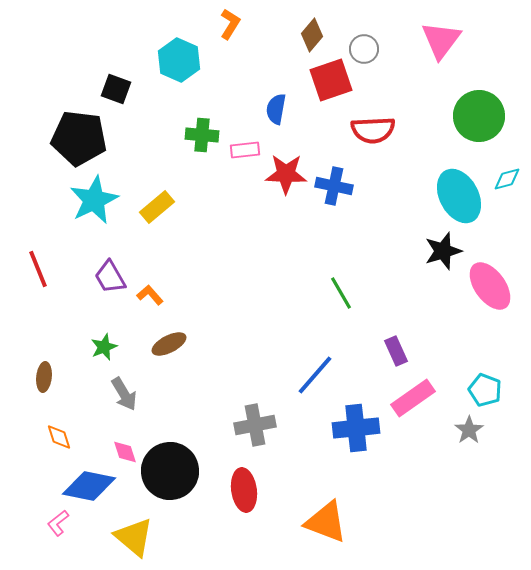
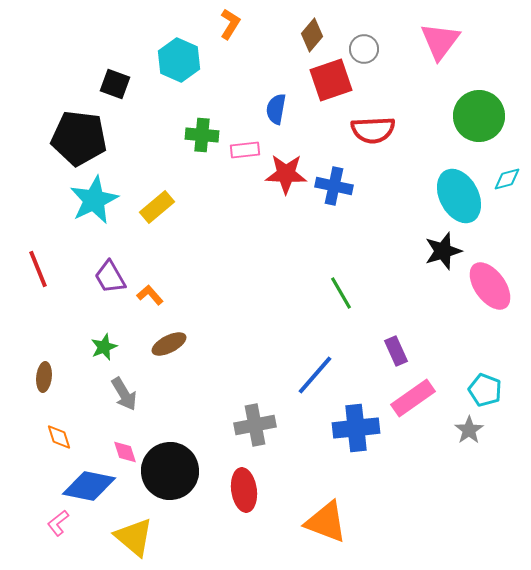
pink triangle at (441, 40): moved 1 px left, 1 px down
black square at (116, 89): moved 1 px left, 5 px up
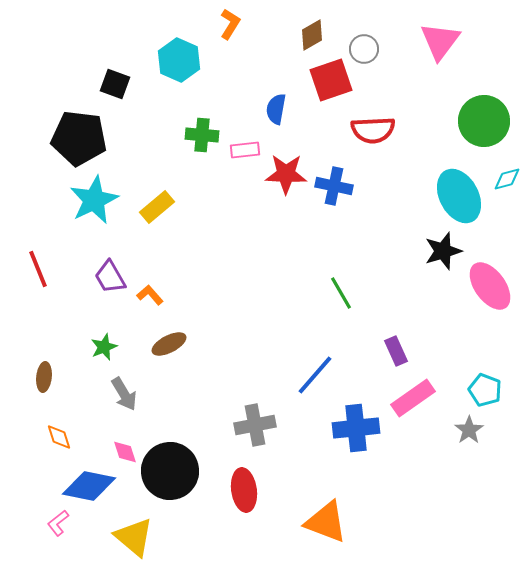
brown diamond at (312, 35): rotated 20 degrees clockwise
green circle at (479, 116): moved 5 px right, 5 px down
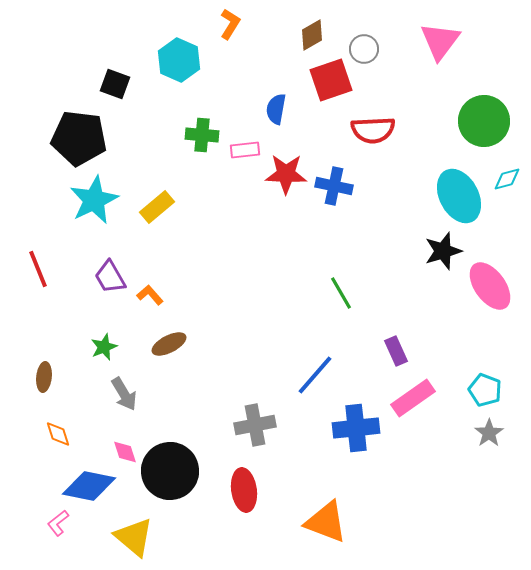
gray star at (469, 430): moved 20 px right, 3 px down
orange diamond at (59, 437): moved 1 px left, 3 px up
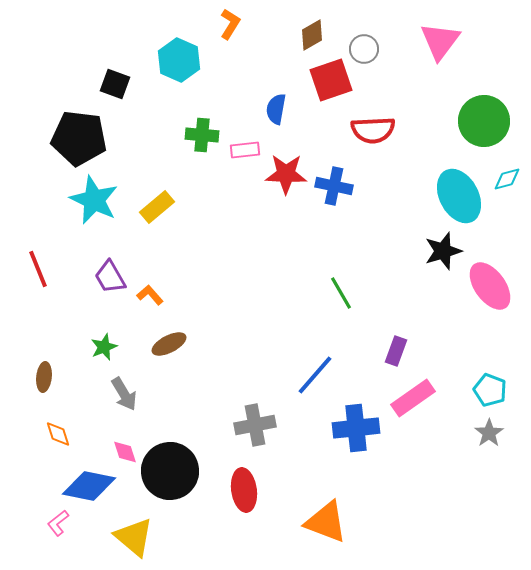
cyan star at (94, 200): rotated 21 degrees counterclockwise
purple rectangle at (396, 351): rotated 44 degrees clockwise
cyan pentagon at (485, 390): moved 5 px right
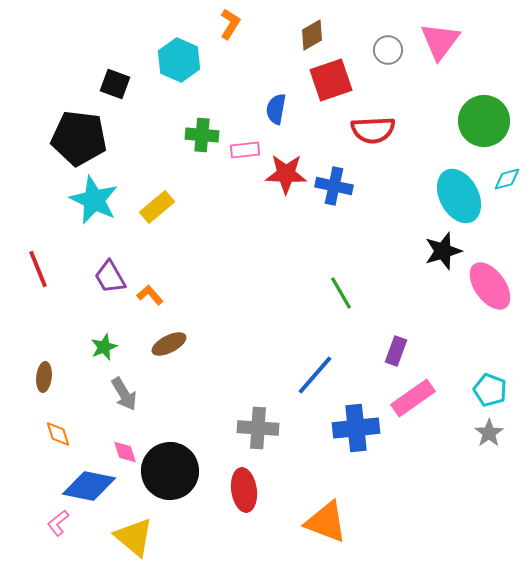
gray circle at (364, 49): moved 24 px right, 1 px down
gray cross at (255, 425): moved 3 px right, 3 px down; rotated 15 degrees clockwise
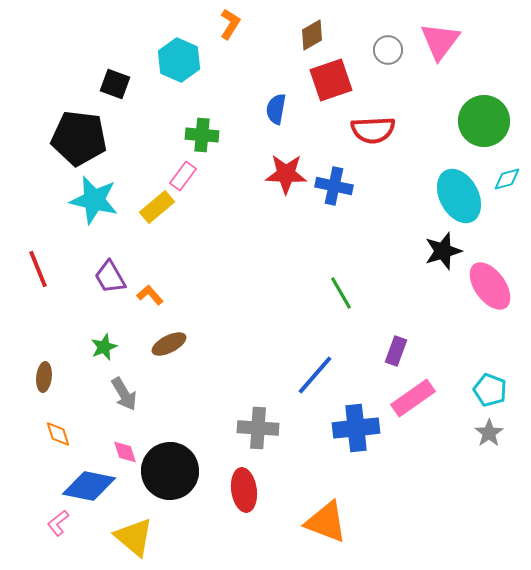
pink rectangle at (245, 150): moved 62 px left, 26 px down; rotated 48 degrees counterclockwise
cyan star at (94, 200): rotated 12 degrees counterclockwise
